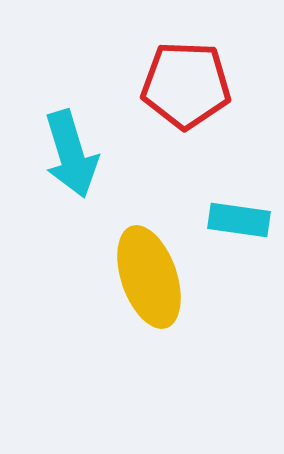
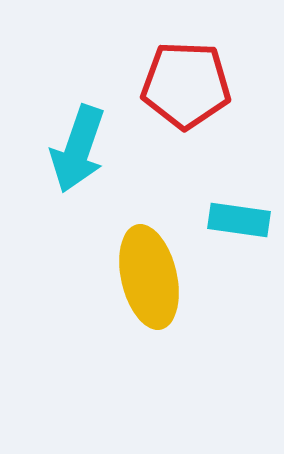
cyan arrow: moved 7 px right, 5 px up; rotated 36 degrees clockwise
yellow ellipse: rotated 6 degrees clockwise
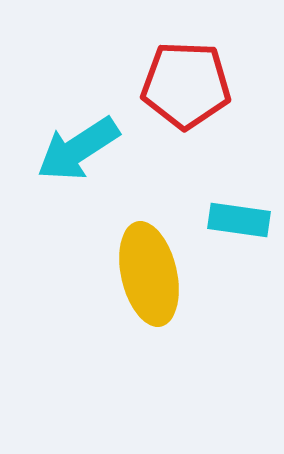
cyan arrow: rotated 38 degrees clockwise
yellow ellipse: moved 3 px up
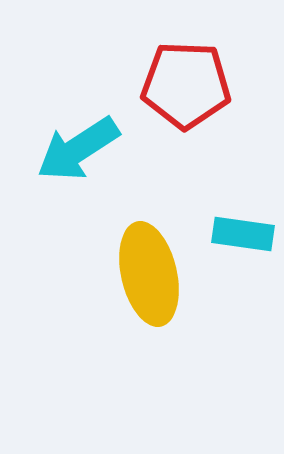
cyan rectangle: moved 4 px right, 14 px down
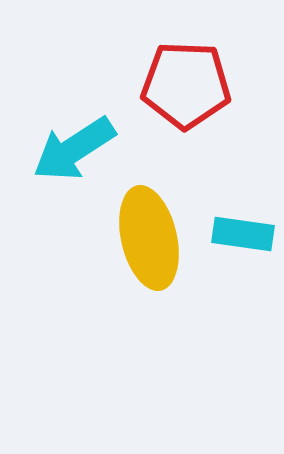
cyan arrow: moved 4 px left
yellow ellipse: moved 36 px up
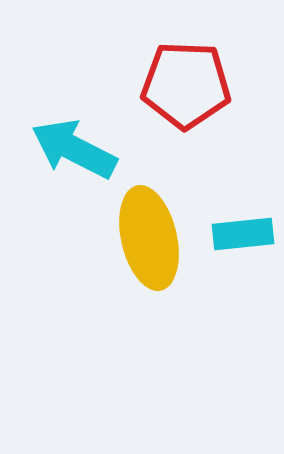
cyan arrow: rotated 60 degrees clockwise
cyan rectangle: rotated 14 degrees counterclockwise
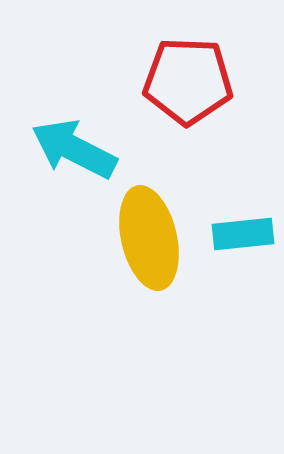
red pentagon: moved 2 px right, 4 px up
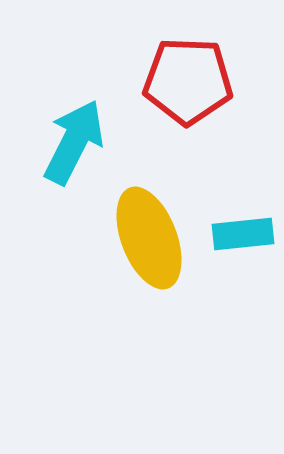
cyan arrow: moved 7 px up; rotated 90 degrees clockwise
yellow ellipse: rotated 8 degrees counterclockwise
